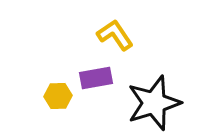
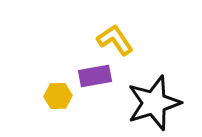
yellow L-shape: moved 5 px down
purple rectangle: moved 1 px left, 2 px up
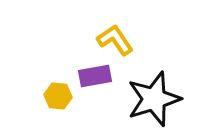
yellow hexagon: rotated 8 degrees clockwise
black star: moved 4 px up
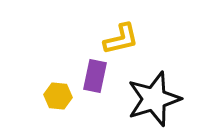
yellow L-shape: moved 6 px right, 1 px up; rotated 111 degrees clockwise
purple rectangle: rotated 68 degrees counterclockwise
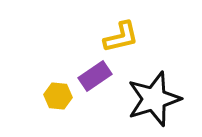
yellow L-shape: moved 2 px up
purple rectangle: rotated 44 degrees clockwise
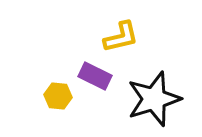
purple rectangle: rotated 60 degrees clockwise
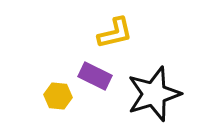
yellow L-shape: moved 6 px left, 4 px up
black star: moved 5 px up
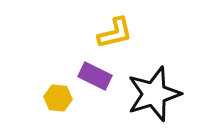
yellow hexagon: moved 2 px down
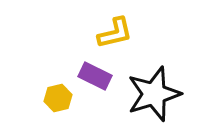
yellow hexagon: rotated 20 degrees counterclockwise
